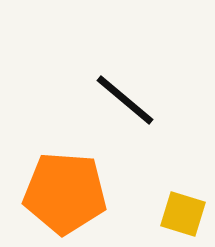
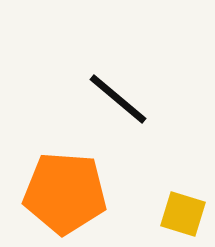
black line: moved 7 px left, 1 px up
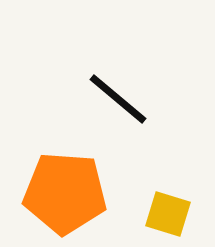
yellow square: moved 15 px left
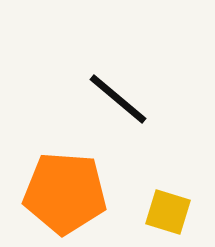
yellow square: moved 2 px up
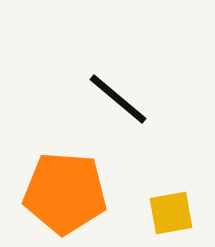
yellow square: moved 3 px right, 1 px down; rotated 27 degrees counterclockwise
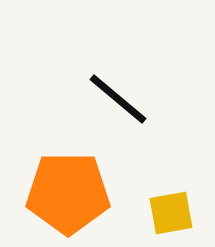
orange pentagon: moved 3 px right; rotated 4 degrees counterclockwise
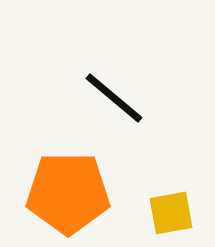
black line: moved 4 px left, 1 px up
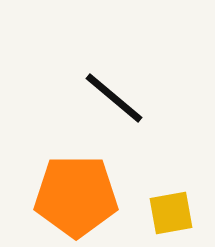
orange pentagon: moved 8 px right, 3 px down
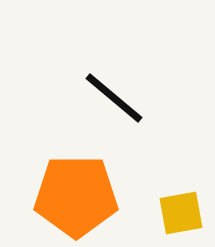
yellow square: moved 10 px right
